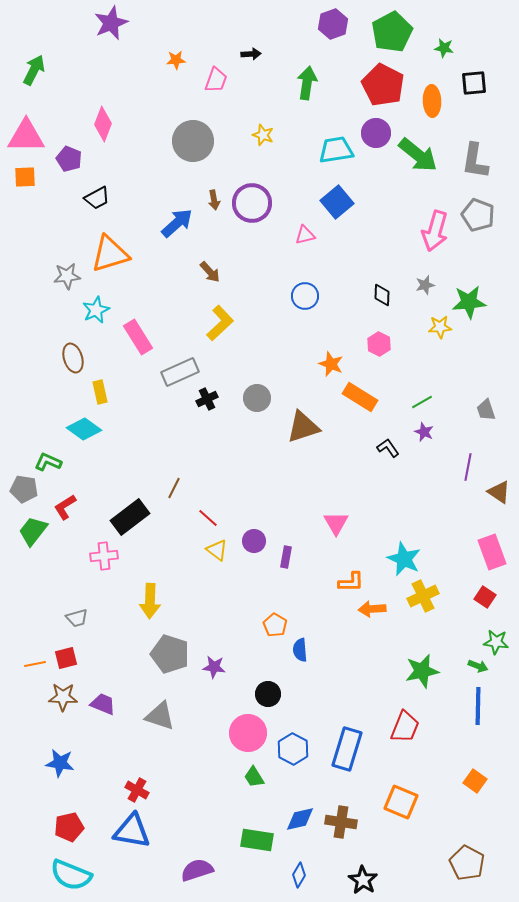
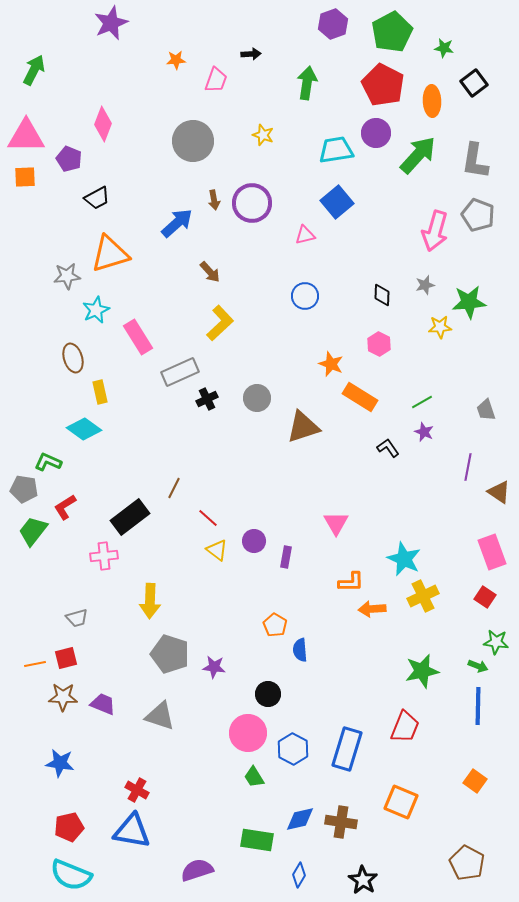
black square at (474, 83): rotated 32 degrees counterclockwise
green arrow at (418, 155): rotated 87 degrees counterclockwise
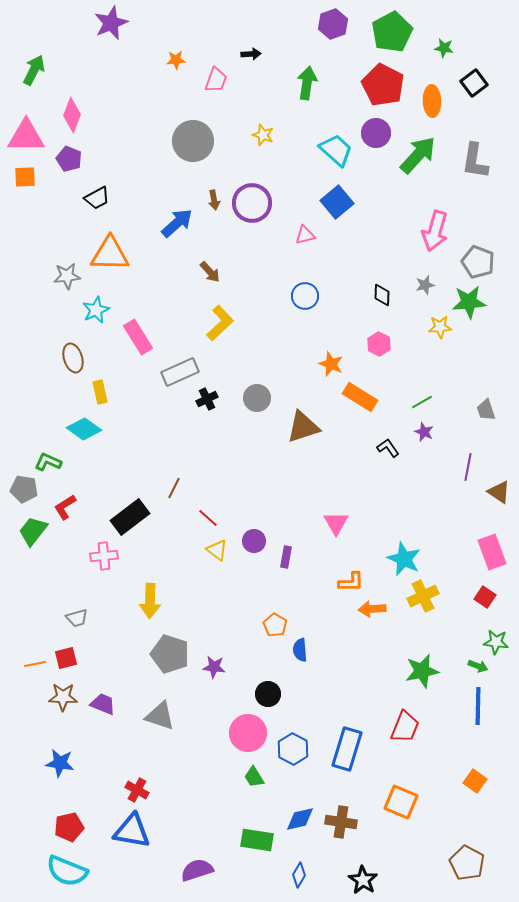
pink diamond at (103, 124): moved 31 px left, 9 px up
cyan trapezoid at (336, 150): rotated 51 degrees clockwise
gray pentagon at (478, 215): moved 47 px down
orange triangle at (110, 254): rotated 18 degrees clockwise
cyan semicircle at (71, 875): moved 4 px left, 4 px up
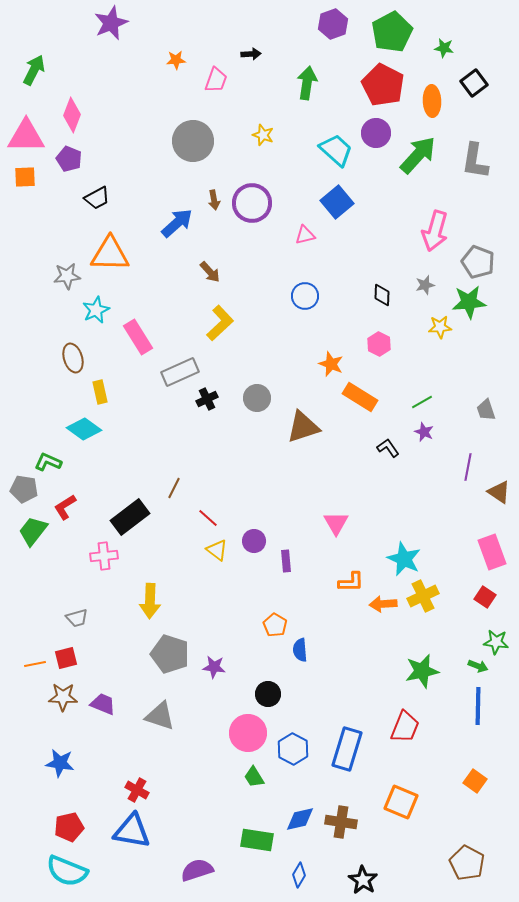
purple rectangle at (286, 557): moved 4 px down; rotated 15 degrees counterclockwise
orange arrow at (372, 609): moved 11 px right, 5 px up
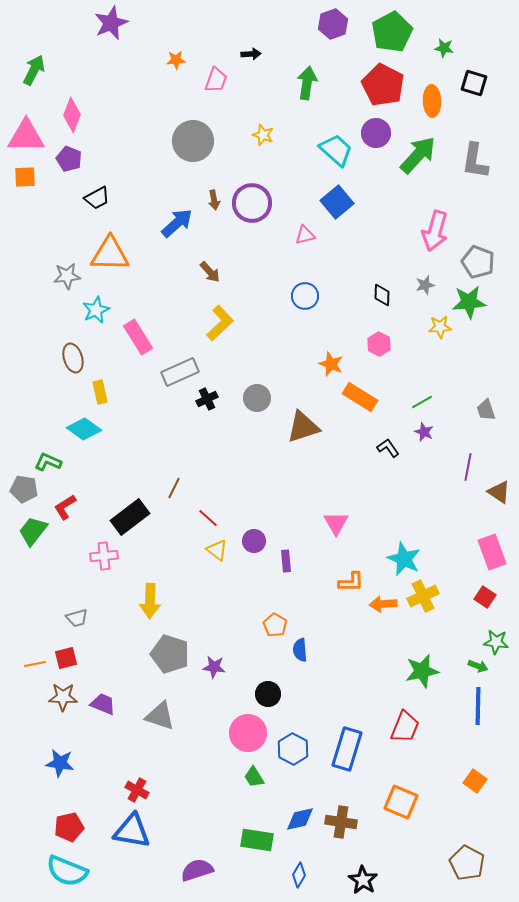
black square at (474, 83): rotated 36 degrees counterclockwise
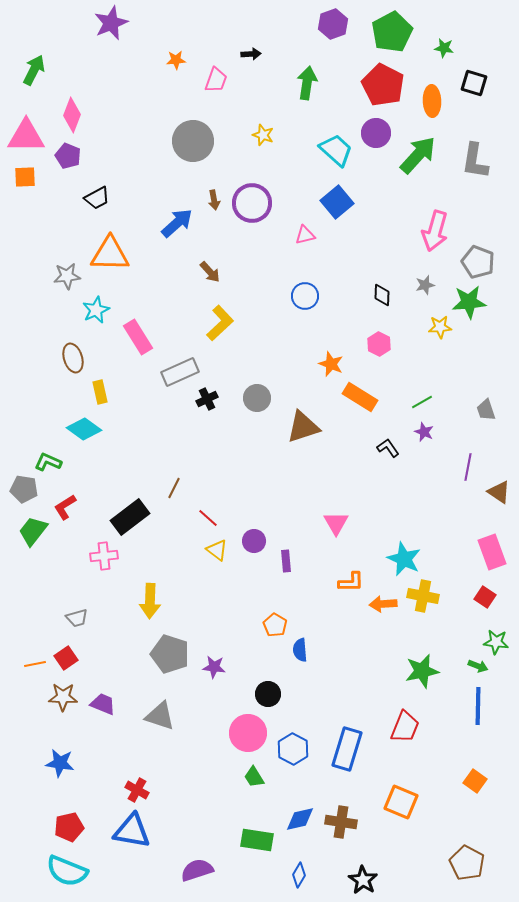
purple pentagon at (69, 159): moved 1 px left, 3 px up
yellow cross at (423, 596): rotated 36 degrees clockwise
red square at (66, 658): rotated 20 degrees counterclockwise
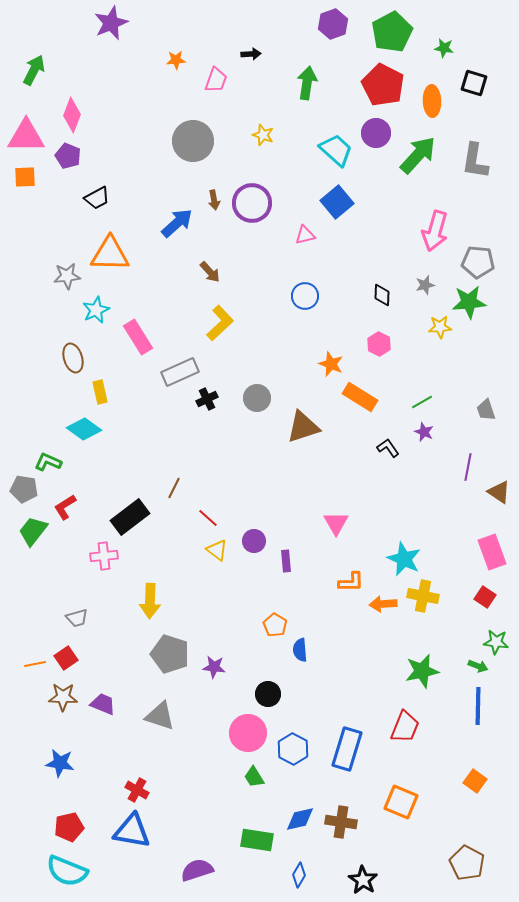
gray pentagon at (478, 262): rotated 16 degrees counterclockwise
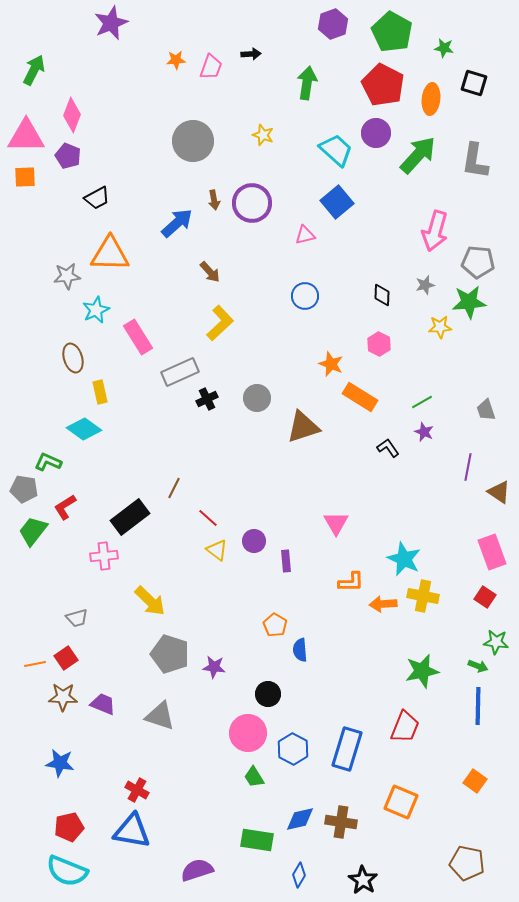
green pentagon at (392, 32): rotated 15 degrees counterclockwise
pink trapezoid at (216, 80): moved 5 px left, 13 px up
orange ellipse at (432, 101): moved 1 px left, 2 px up; rotated 8 degrees clockwise
yellow arrow at (150, 601): rotated 48 degrees counterclockwise
brown pentagon at (467, 863): rotated 16 degrees counterclockwise
